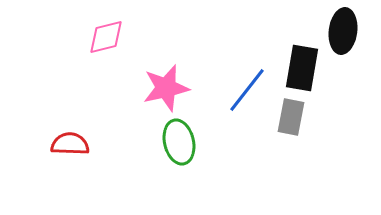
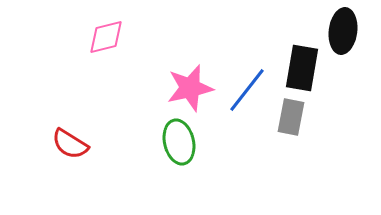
pink star: moved 24 px right
red semicircle: rotated 150 degrees counterclockwise
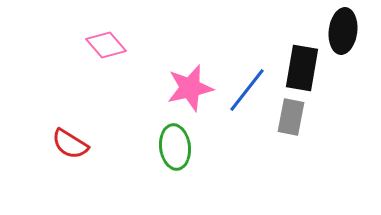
pink diamond: moved 8 px down; rotated 63 degrees clockwise
green ellipse: moved 4 px left, 5 px down; rotated 6 degrees clockwise
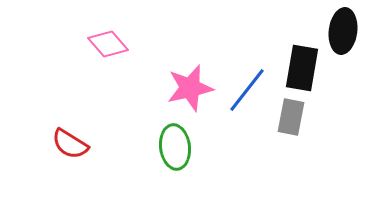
pink diamond: moved 2 px right, 1 px up
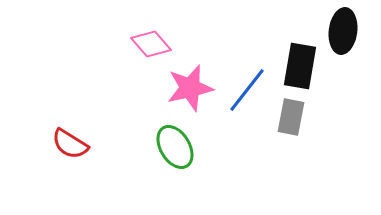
pink diamond: moved 43 px right
black rectangle: moved 2 px left, 2 px up
green ellipse: rotated 24 degrees counterclockwise
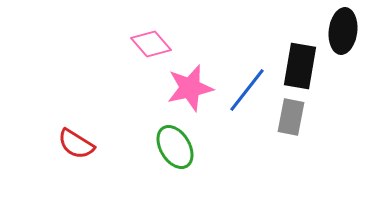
red semicircle: moved 6 px right
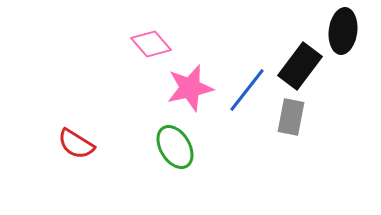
black rectangle: rotated 27 degrees clockwise
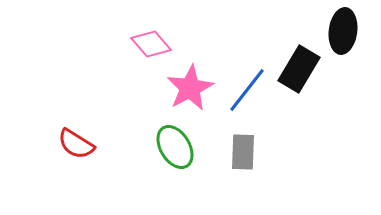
black rectangle: moved 1 px left, 3 px down; rotated 6 degrees counterclockwise
pink star: rotated 15 degrees counterclockwise
gray rectangle: moved 48 px left, 35 px down; rotated 9 degrees counterclockwise
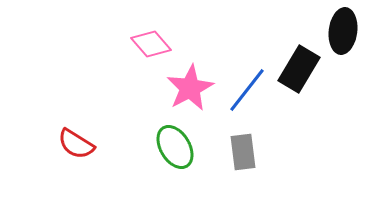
gray rectangle: rotated 9 degrees counterclockwise
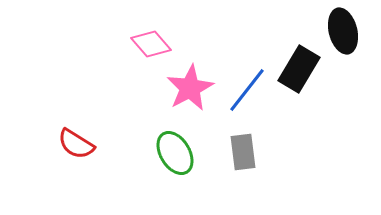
black ellipse: rotated 21 degrees counterclockwise
green ellipse: moved 6 px down
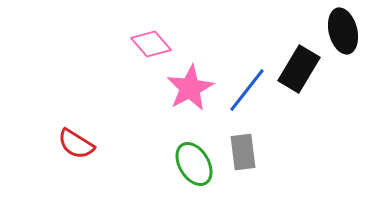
green ellipse: moved 19 px right, 11 px down
